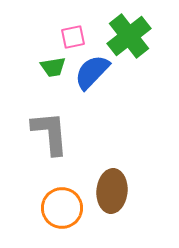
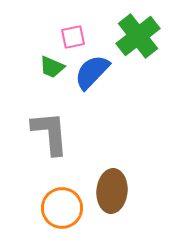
green cross: moved 9 px right
green trapezoid: moved 1 px left; rotated 32 degrees clockwise
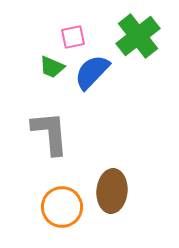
orange circle: moved 1 px up
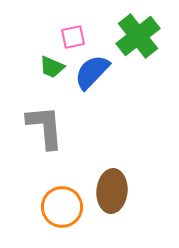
gray L-shape: moved 5 px left, 6 px up
